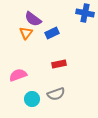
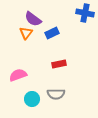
gray semicircle: rotated 18 degrees clockwise
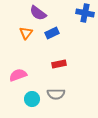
purple semicircle: moved 5 px right, 6 px up
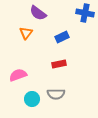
blue rectangle: moved 10 px right, 4 px down
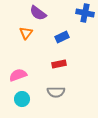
gray semicircle: moved 2 px up
cyan circle: moved 10 px left
